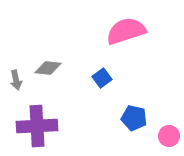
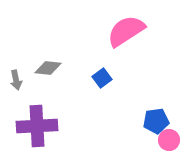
pink semicircle: rotated 15 degrees counterclockwise
blue pentagon: moved 22 px right, 3 px down; rotated 20 degrees counterclockwise
pink circle: moved 4 px down
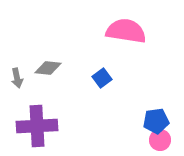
pink semicircle: rotated 42 degrees clockwise
gray arrow: moved 1 px right, 2 px up
pink circle: moved 9 px left
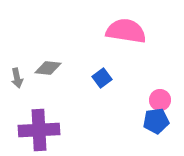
purple cross: moved 2 px right, 4 px down
pink circle: moved 40 px up
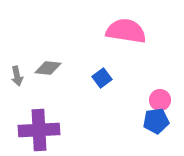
gray arrow: moved 2 px up
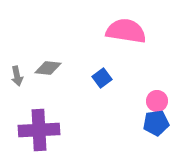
pink circle: moved 3 px left, 1 px down
blue pentagon: moved 2 px down
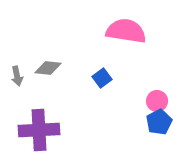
blue pentagon: moved 3 px right, 1 px up; rotated 20 degrees counterclockwise
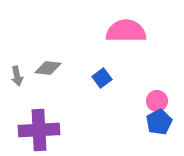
pink semicircle: rotated 9 degrees counterclockwise
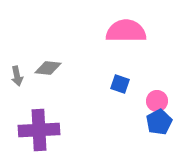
blue square: moved 18 px right, 6 px down; rotated 36 degrees counterclockwise
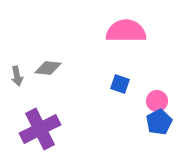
purple cross: moved 1 px right, 1 px up; rotated 24 degrees counterclockwise
